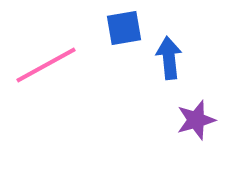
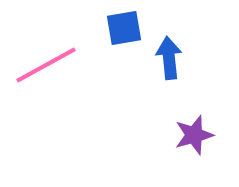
purple star: moved 2 px left, 15 px down
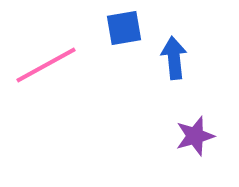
blue arrow: moved 5 px right
purple star: moved 1 px right, 1 px down
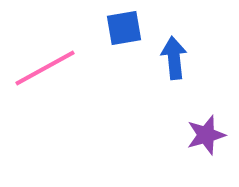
pink line: moved 1 px left, 3 px down
purple star: moved 11 px right, 1 px up
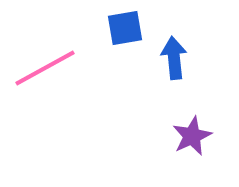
blue square: moved 1 px right
purple star: moved 14 px left, 1 px down; rotated 9 degrees counterclockwise
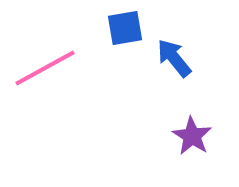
blue arrow: rotated 33 degrees counterclockwise
purple star: rotated 15 degrees counterclockwise
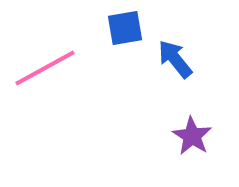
blue arrow: moved 1 px right, 1 px down
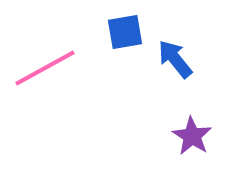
blue square: moved 4 px down
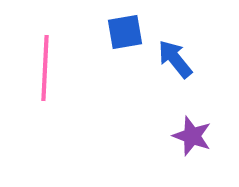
pink line: rotated 58 degrees counterclockwise
purple star: rotated 12 degrees counterclockwise
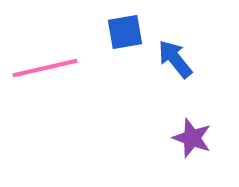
pink line: rotated 74 degrees clockwise
purple star: moved 2 px down
